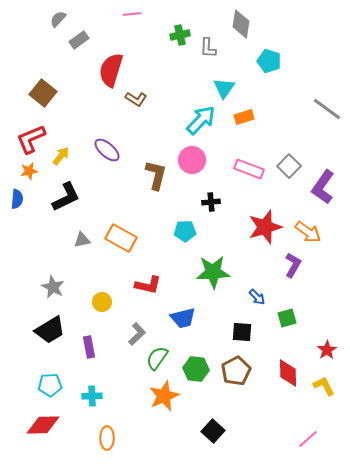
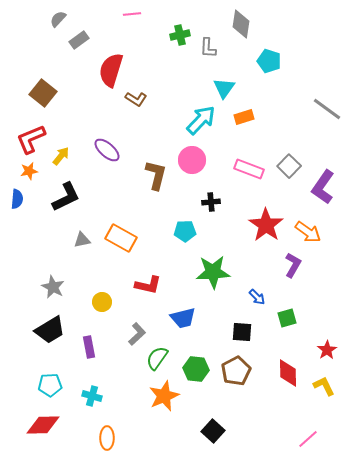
red star at (265, 227): moved 1 px right, 2 px up; rotated 20 degrees counterclockwise
cyan cross at (92, 396): rotated 18 degrees clockwise
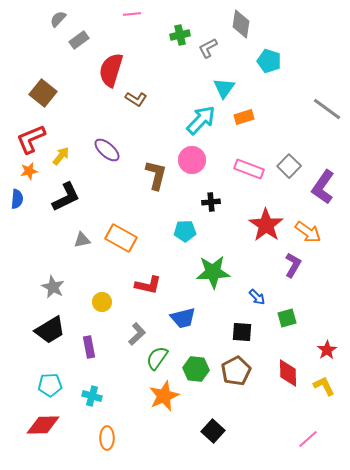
gray L-shape at (208, 48): rotated 60 degrees clockwise
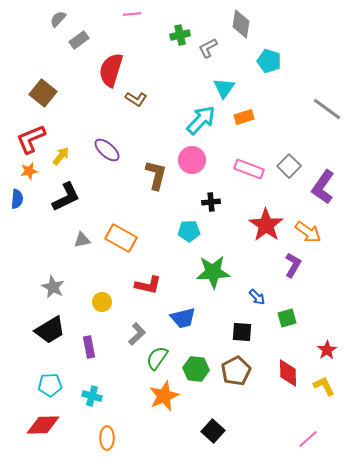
cyan pentagon at (185, 231): moved 4 px right
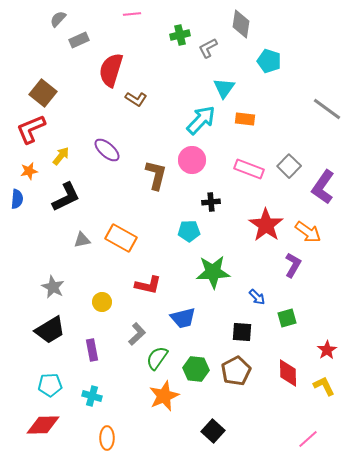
gray rectangle at (79, 40): rotated 12 degrees clockwise
orange rectangle at (244, 117): moved 1 px right, 2 px down; rotated 24 degrees clockwise
red L-shape at (31, 139): moved 10 px up
purple rectangle at (89, 347): moved 3 px right, 3 px down
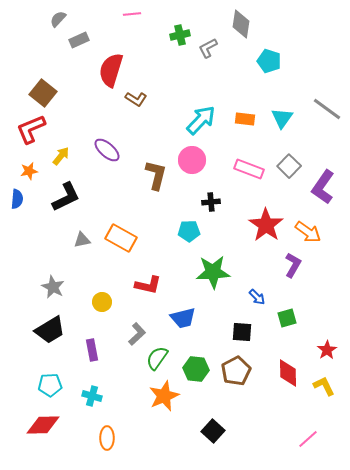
cyan triangle at (224, 88): moved 58 px right, 30 px down
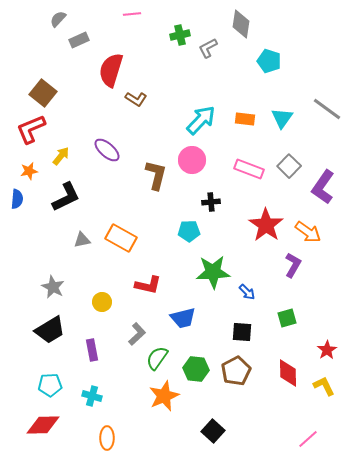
blue arrow at (257, 297): moved 10 px left, 5 px up
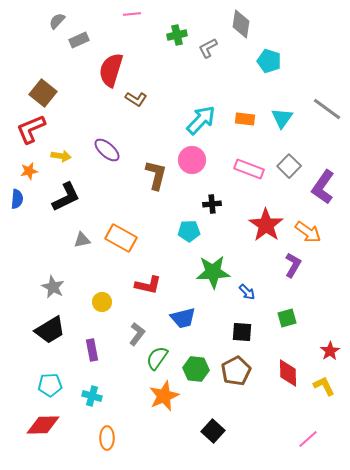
gray semicircle at (58, 19): moved 1 px left, 2 px down
green cross at (180, 35): moved 3 px left
yellow arrow at (61, 156): rotated 60 degrees clockwise
black cross at (211, 202): moved 1 px right, 2 px down
gray L-shape at (137, 334): rotated 10 degrees counterclockwise
red star at (327, 350): moved 3 px right, 1 px down
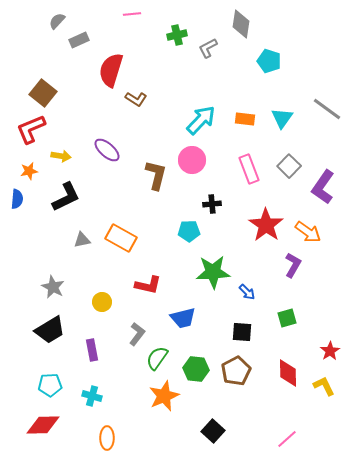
pink rectangle at (249, 169): rotated 48 degrees clockwise
pink line at (308, 439): moved 21 px left
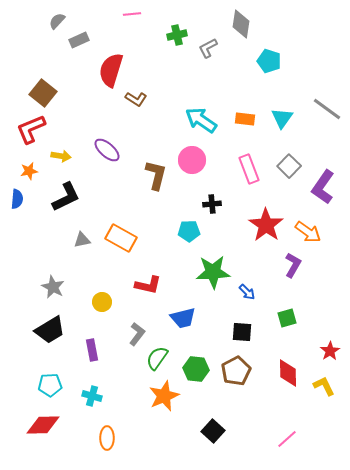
cyan arrow at (201, 120): rotated 100 degrees counterclockwise
